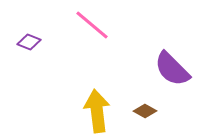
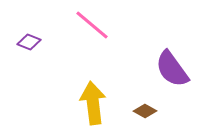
purple semicircle: rotated 9 degrees clockwise
yellow arrow: moved 4 px left, 8 px up
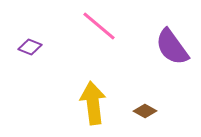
pink line: moved 7 px right, 1 px down
purple diamond: moved 1 px right, 5 px down
purple semicircle: moved 22 px up
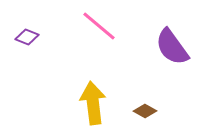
purple diamond: moved 3 px left, 10 px up
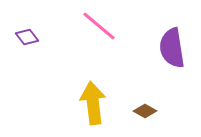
purple diamond: rotated 30 degrees clockwise
purple semicircle: moved 1 px down; rotated 27 degrees clockwise
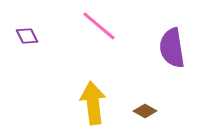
purple diamond: moved 1 px up; rotated 10 degrees clockwise
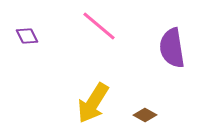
yellow arrow: rotated 141 degrees counterclockwise
brown diamond: moved 4 px down
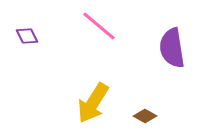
brown diamond: moved 1 px down
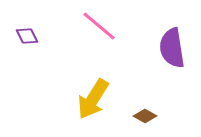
yellow arrow: moved 4 px up
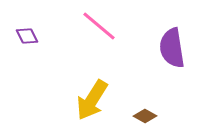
yellow arrow: moved 1 px left, 1 px down
